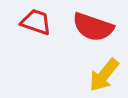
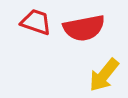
red semicircle: moved 9 px left, 1 px down; rotated 30 degrees counterclockwise
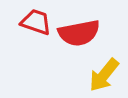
red semicircle: moved 5 px left, 5 px down
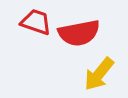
yellow arrow: moved 5 px left, 1 px up
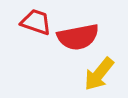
red semicircle: moved 1 px left, 4 px down
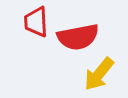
red trapezoid: rotated 112 degrees counterclockwise
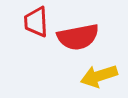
yellow arrow: moved 2 px down; rotated 33 degrees clockwise
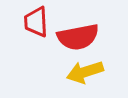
yellow arrow: moved 14 px left, 4 px up
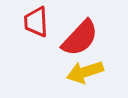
red semicircle: moved 2 px right, 1 px down; rotated 36 degrees counterclockwise
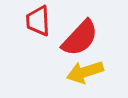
red trapezoid: moved 2 px right, 1 px up
